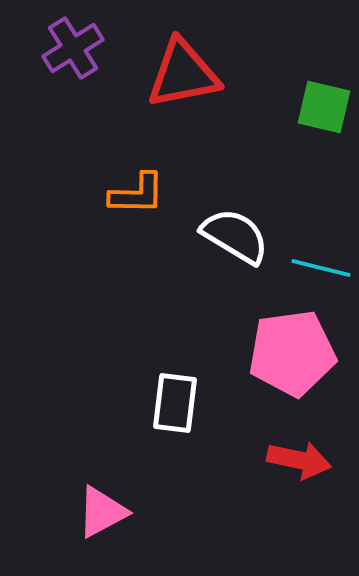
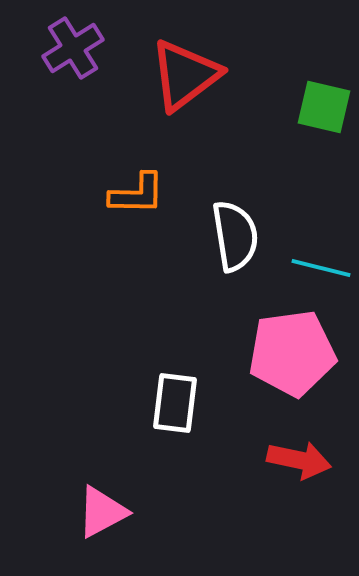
red triangle: moved 2 px right, 1 px down; rotated 26 degrees counterclockwise
white semicircle: rotated 50 degrees clockwise
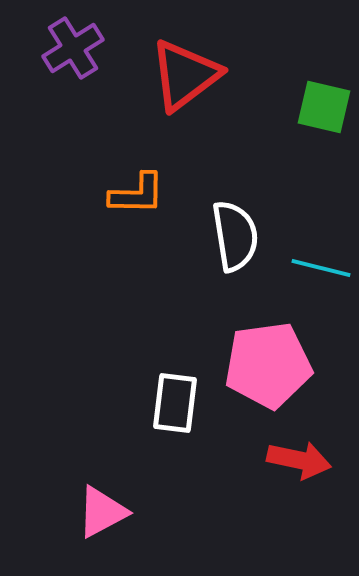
pink pentagon: moved 24 px left, 12 px down
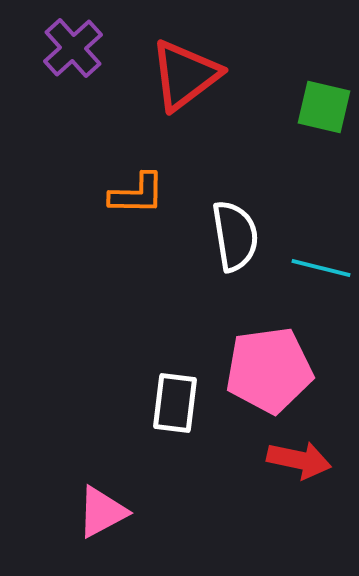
purple cross: rotated 10 degrees counterclockwise
pink pentagon: moved 1 px right, 5 px down
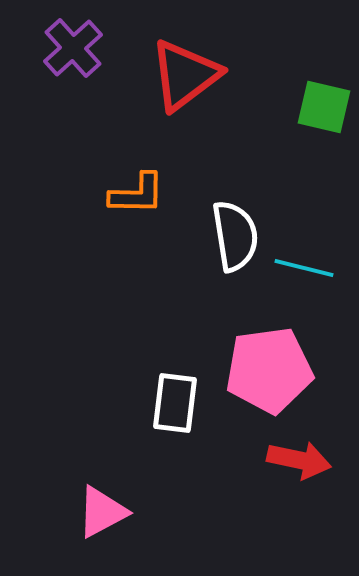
cyan line: moved 17 px left
